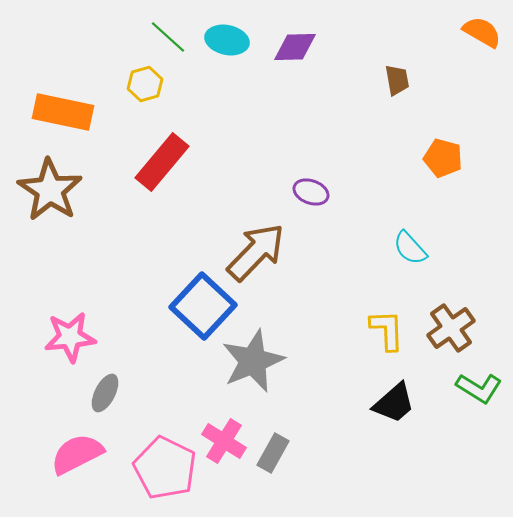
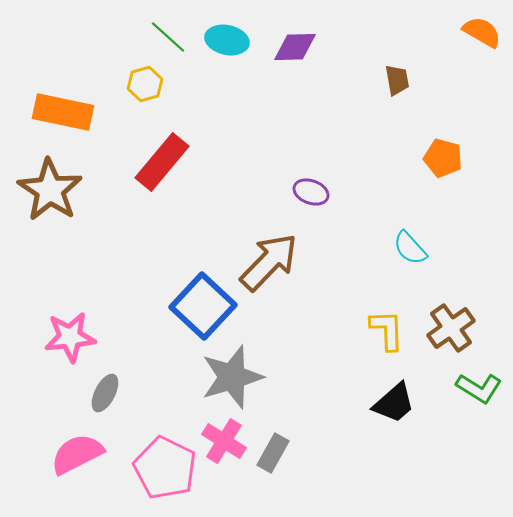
brown arrow: moved 13 px right, 10 px down
gray star: moved 21 px left, 16 px down; rotated 6 degrees clockwise
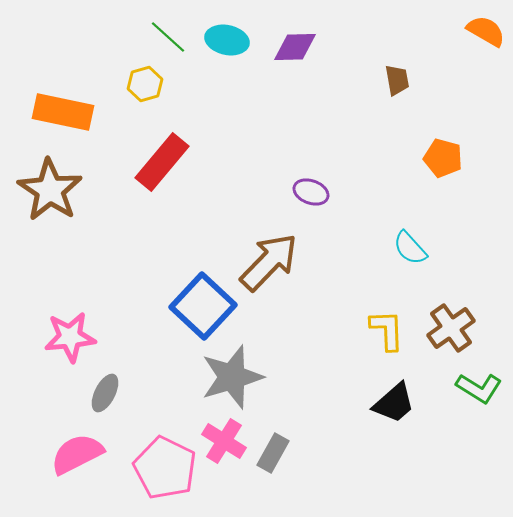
orange semicircle: moved 4 px right, 1 px up
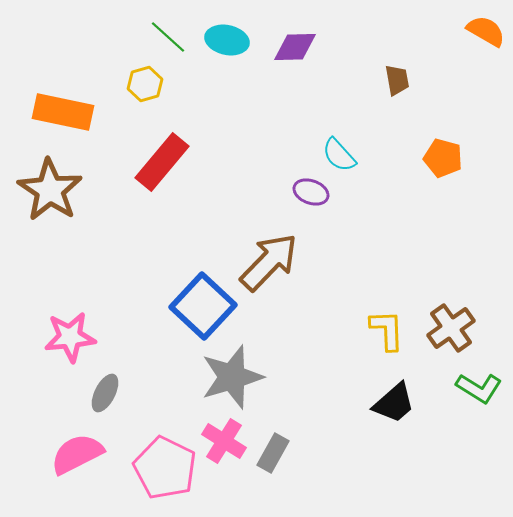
cyan semicircle: moved 71 px left, 93 px up
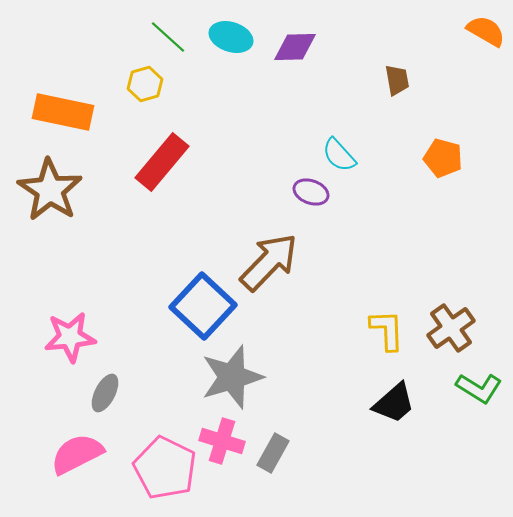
cyan ellipse: moved 4 px right, 3 px up; rotated 6 degrees clockwise
pink cross: moved 2 px left; rotated 15 degrees counterclockwise
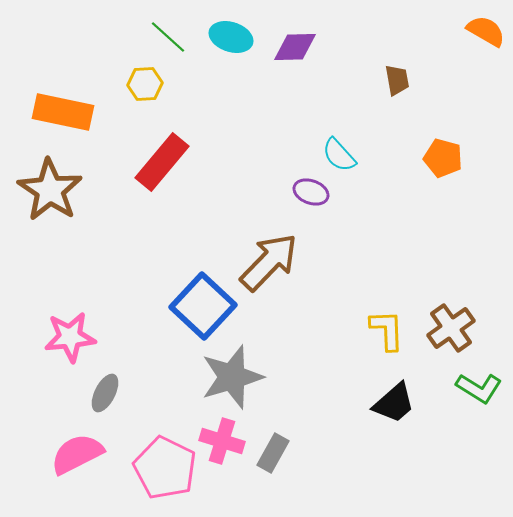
yellow hexagon: rotated 12 degrees clockwise
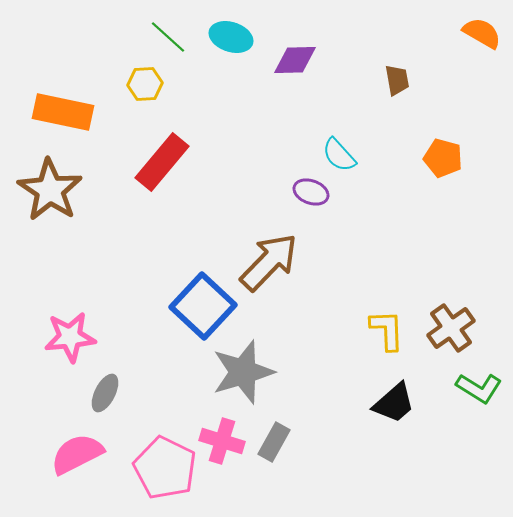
orange semicircle: moved 4 px left, 2 px down
purple diamond: moved 13 px down
gray star: moved 11 px right, 5 px up
gray rectangle: moved 1 px right, 11 px up
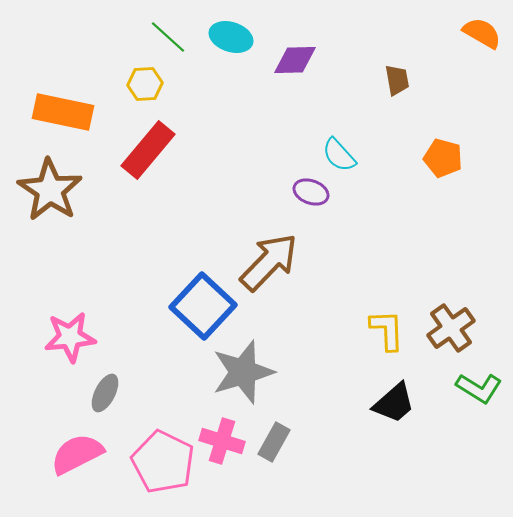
red rectangle: moved 14 px left, 12 px up
pink pentagon: moved 2 px left, 6 px up
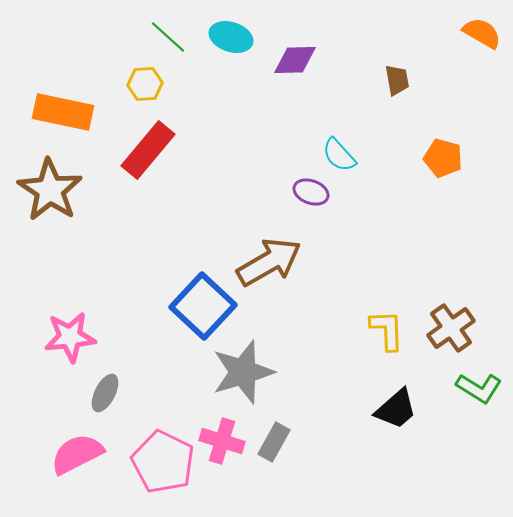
brown arrow: rotated 16 degrees clockwise
black trapezoid: moved 2 px right, 6 px down
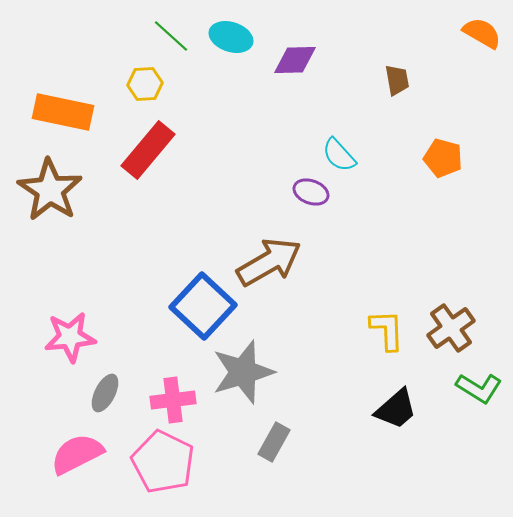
green line: moved 3 px right, 1 px up
pink cross: moved 49 px left, 41 px up; rotated 24 degrees counterclockwise
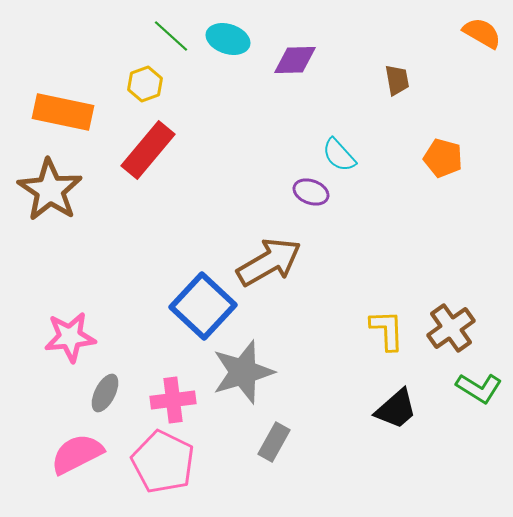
cyan ellipse: moved 3 px left, 2 px down
yellow hexagon: rotated 16 degrees counterclockwise
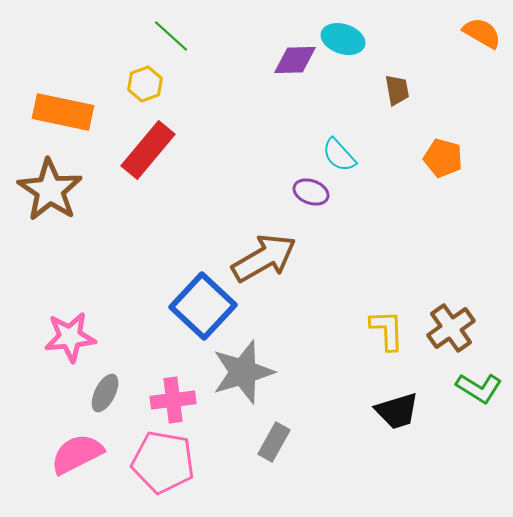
cyan ellipse: moved 115 px right
brown trapezoid: moved 10 px down
brown arrow: moved 5 px left, 4 px up
black trapezoid: moved 1 px right, 2 px down; rotated 24 degrees clockwise
pink pentagon: rotated 16 degrees counterclockwise
